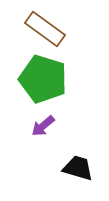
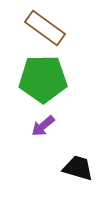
brown rectangle: moved 1 px up
green pentagon: rotated 18 degrees counterclockwise
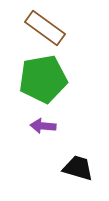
green pentagon: rotated 9 degrees counterclockwise
purple arrow: rotated 45 degrees clockwise
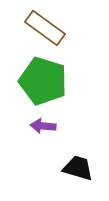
green pentagon: moved 2 px down; rotated 27 degrees clockwise
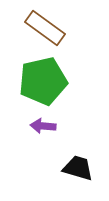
green pentagon: rotated 30 degrees counterclockwise
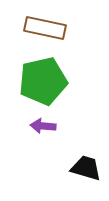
brown rectangle: rotated 24 degrees counterclockwise
black trapezoid: moved 8 px right
